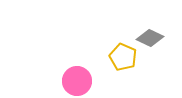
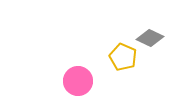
pink circle: moved 1 px right
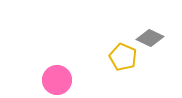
pink circle: moved 21 px left, 1 px up
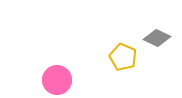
gray diamond: moved 7 px right
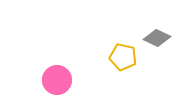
yellow pentagon: rotated 12 degrees counterclockwise
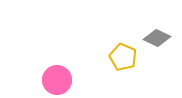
yellow pentagon: rotated 12 degrees clockwise
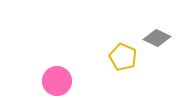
pink circle: moved 1 px down
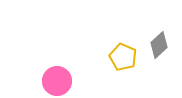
gray diamond: moved 2 px right, 7 px down; rotated 68 degrees counterclockwise
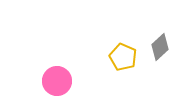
gray diamond: moved 1 px right, 2 px down
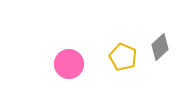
pink circle: moved 12 px right, 17 px up
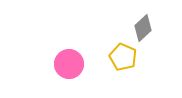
gray diamond: moved 17 px left, 19 px up
